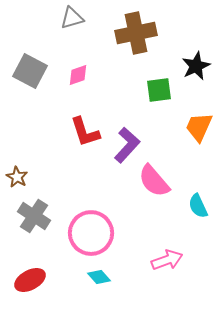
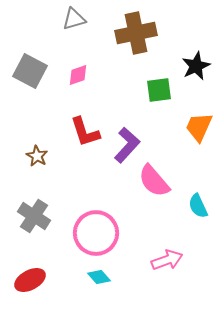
gray triangle: moved 2 px right, 1 px down
brown star: moved 20 px right, 21 px up
pink circle: moved 5 px right
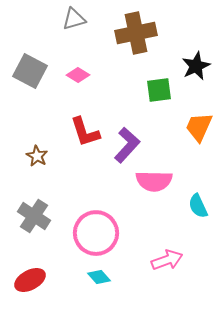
pink diamond: rotated 50 degrees clockwise
pink semicircle: rotated 48 degrees counterclockwise
